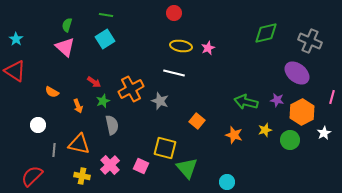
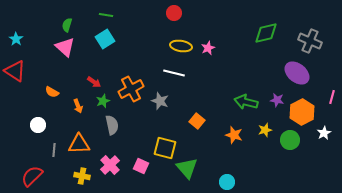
orange triangle: rotated 15 degrees counterclockwise
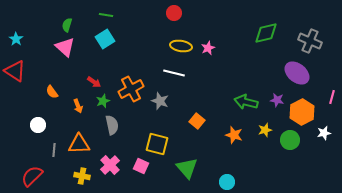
orange semicircle: rotated 24 degrees clockwise
white star: rotated 16 degrees clockwise
yellow square: moved 8 px left, 4 px up
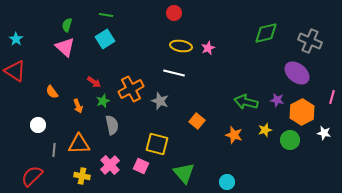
white star: rotated 24 degrees clockwise
green triangle: moved 3 px left, 5 px down
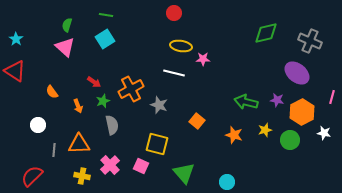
pink star: moved 5 px left, 11 px down; rotated 24 degrees clockwise
gray star: moved 1 px left, 4 px down
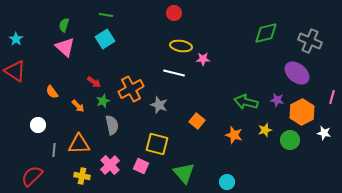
green semicircle: moved 3 px left
orange arrow: rotated 24 degrees counterclockwise
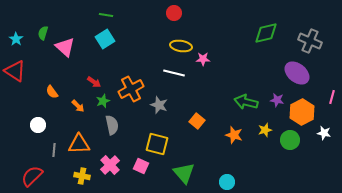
green semicircle: moved 21 px left, 8 px down
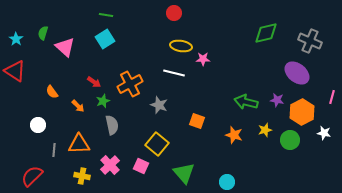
orange cross: moved 1 px left, 5 px up
orange square: rotated 21 degrees counterclockwise
yellow square: rotated 25 degrees clockwise
